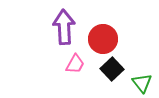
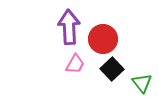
purple arrow: moved 5 px right
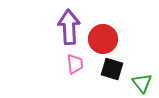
pink trapezoid: rotated 35 degrees counterclockwise
black square: rotated 30 degrees counterclockwise
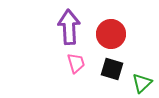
red circle: moved 8 px right, 5 px up
pink trapezoid: moved 1 px right, 1 px up; rotated 10 degrees counterclockwise
green triangle: rotated 25 degrees clockwise
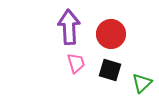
black square: moved 2 px left, 1 px down
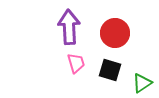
red circle: moved 4 px right, 1 px up
green triangle: rotated 10 degrees clockwise
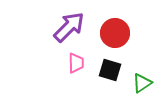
purple arrow: rotated 48 degrees clockwise
pink trapezoid: rotated 15 degrees clockwise
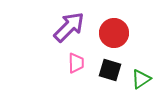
red circle: moved 1 px left
green triangle: moved 1 px left, 4 px up
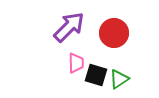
black square: moved 14 px left, 5 px down
green triangle: moved 22 px left
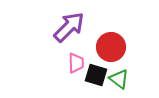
red circle: moved 3 px left, 14 px down
green triangle: rotated 50 degrees counterclockwise
